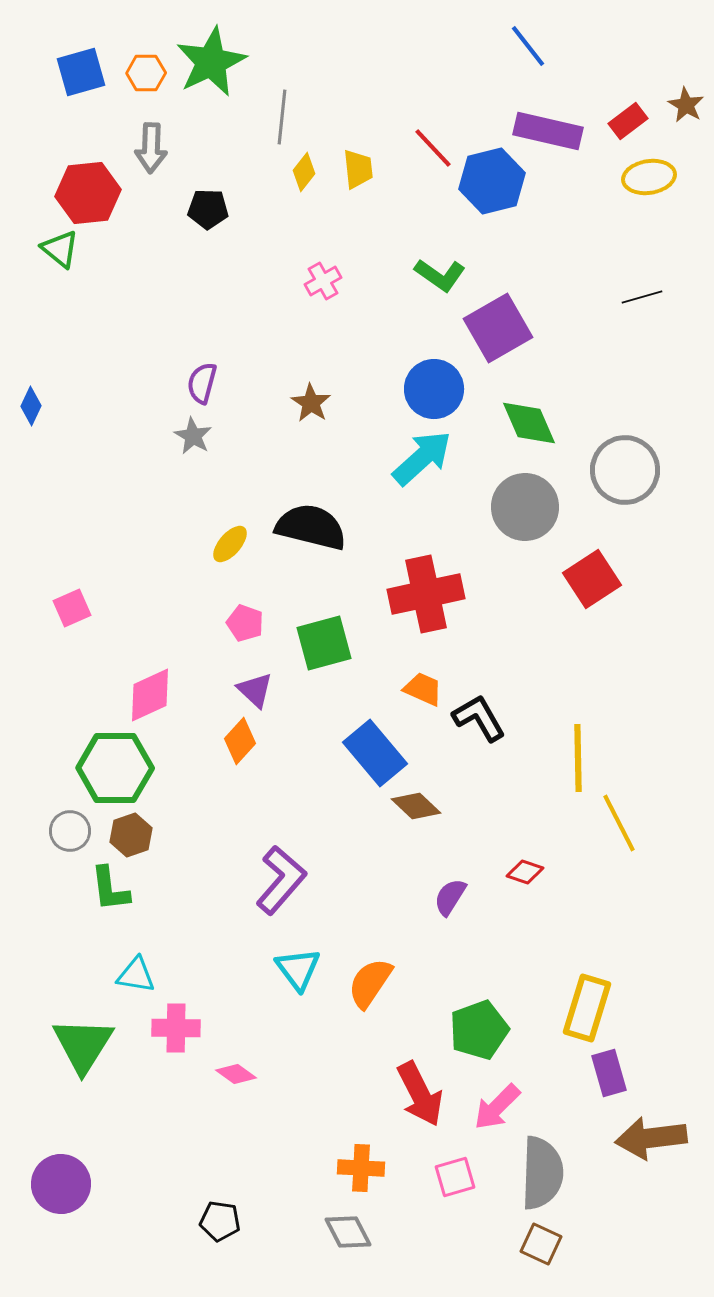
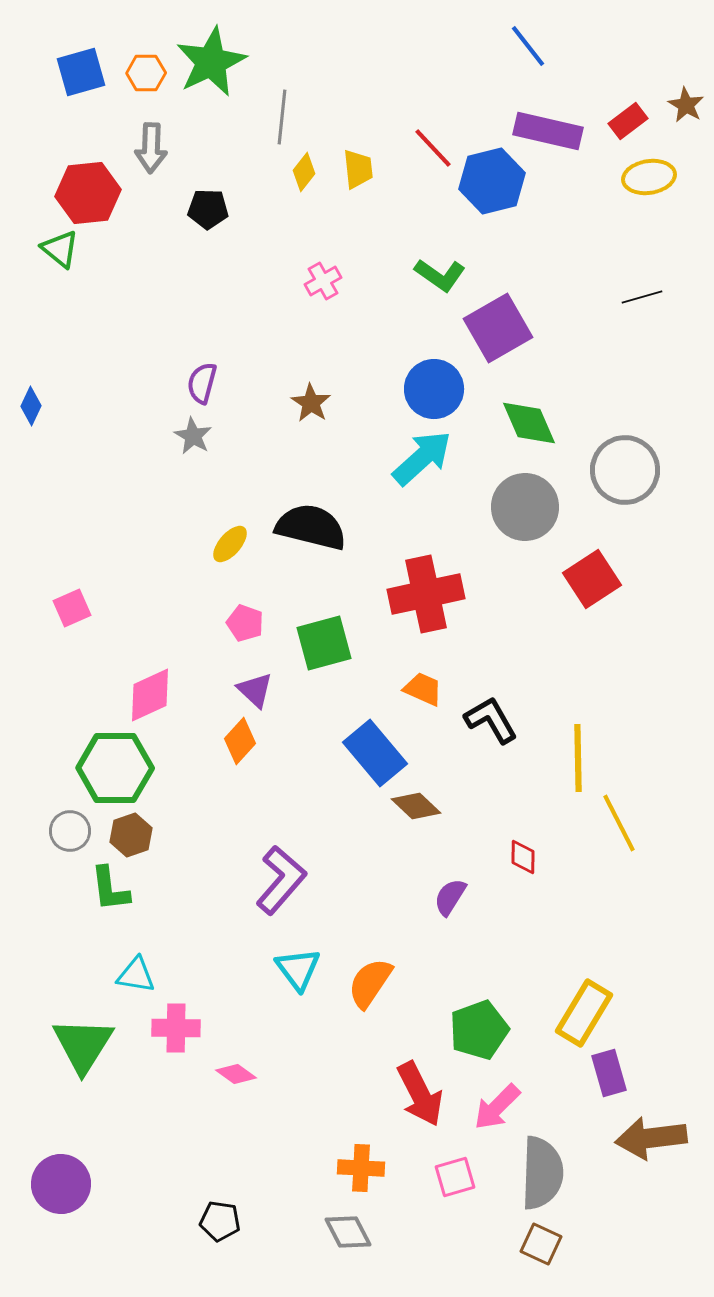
black L-shape at (479, 718): moved 12 px right, 2 px down
red diamond at (525, 872): moved 2 px left, 15 px up; rotated 72 degrees clockwise
yellow rectangle at (587, 1008): moved 3 px left, 5 px down; rotated 14 degrees clockwise
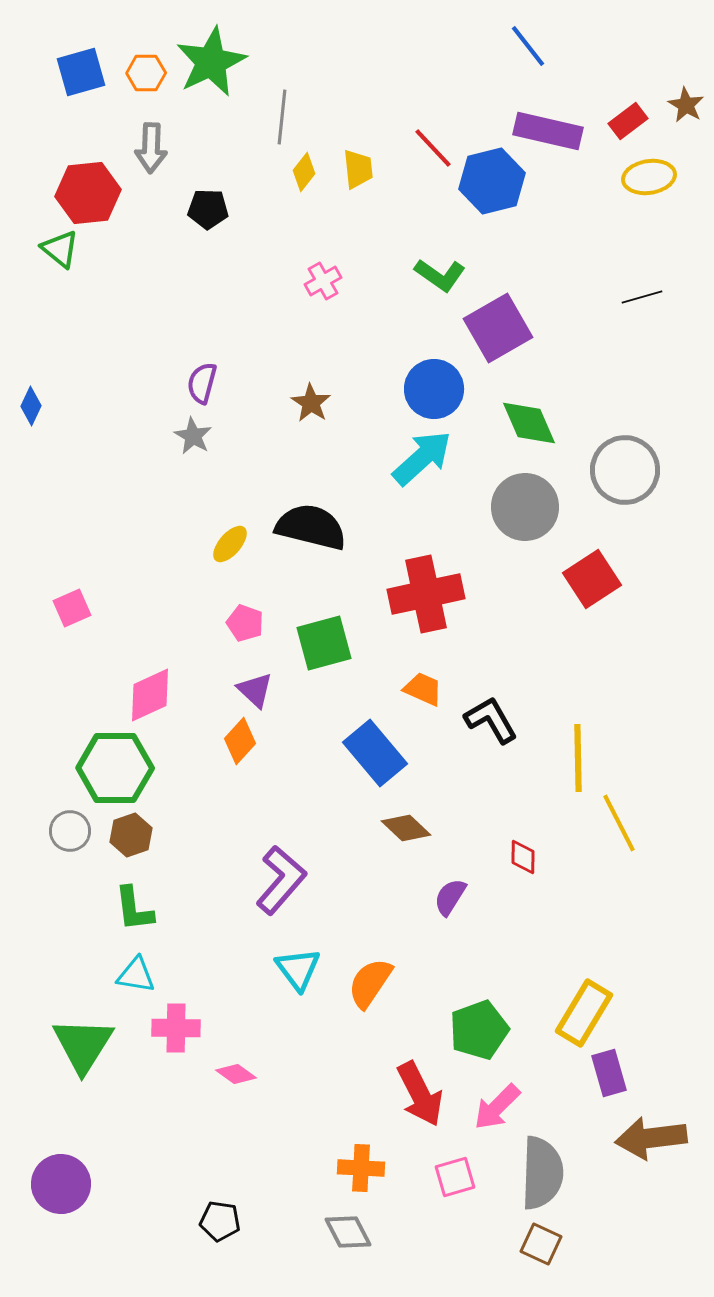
brown diamond at (416, 806): moved 10 px left, 22 px down
green L-shape at (110, 889): moved 24 px right, 20 px down
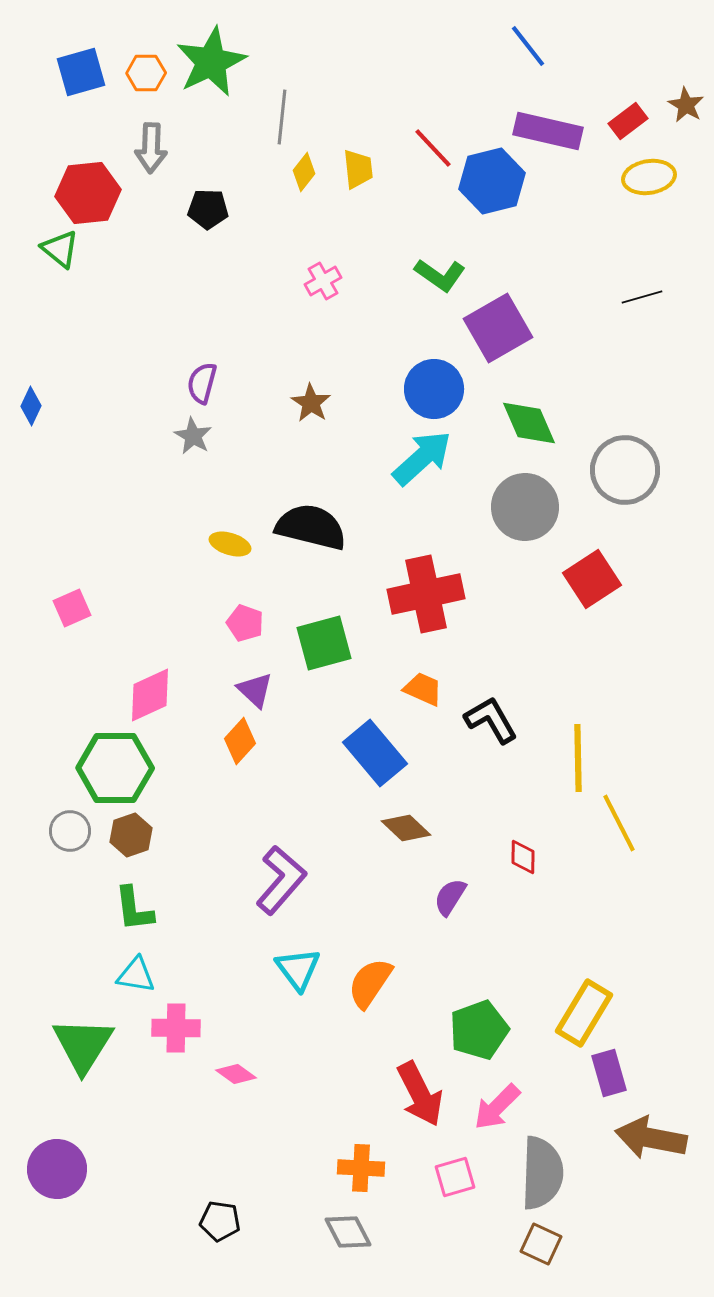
yellow ellipse at (230, 544): rotated 66 degrees clockwise
brown arrow at (651, 1138): rotated 18 degrees clockwise
purple circle at (61, 1184): moved 4 px left, 15 px up
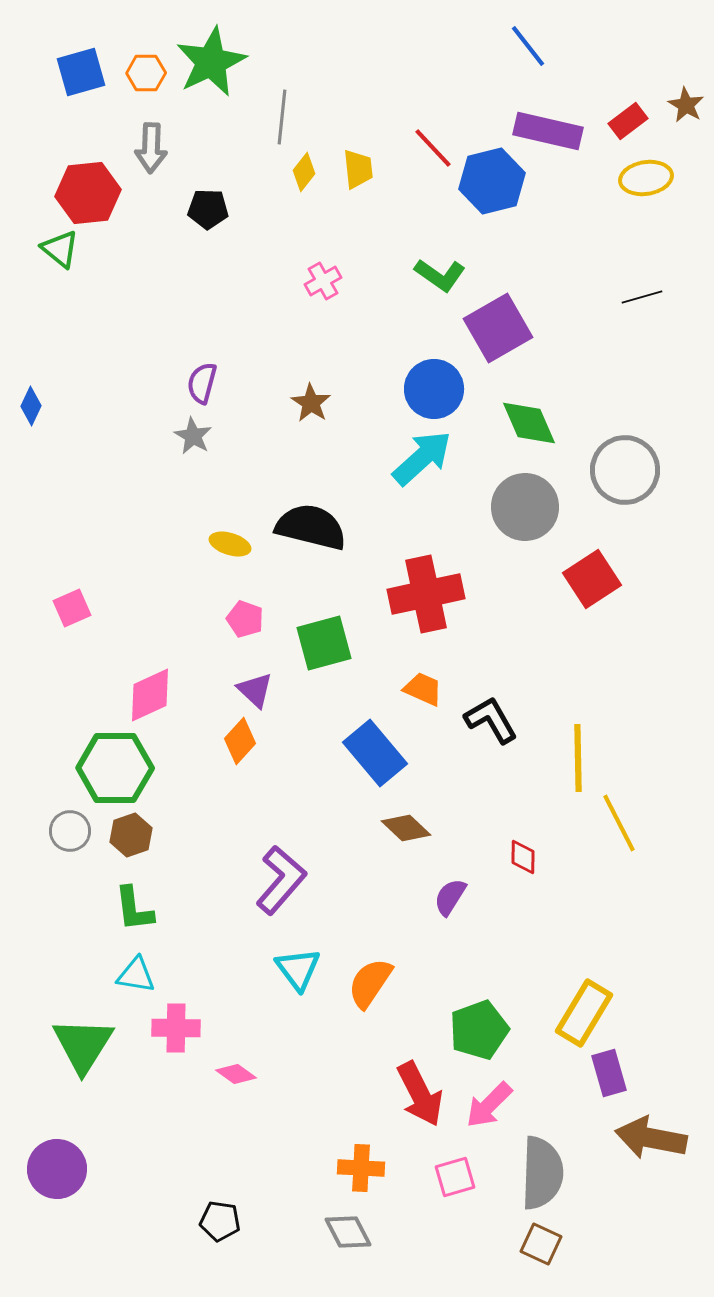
yellow ellipse at (649, 177): moved 3 px left, 1 px down
pink pentagon at (245, 623): moved 4 px up
pink arrow at (497, 1107): moved 8 px left, 2 px up
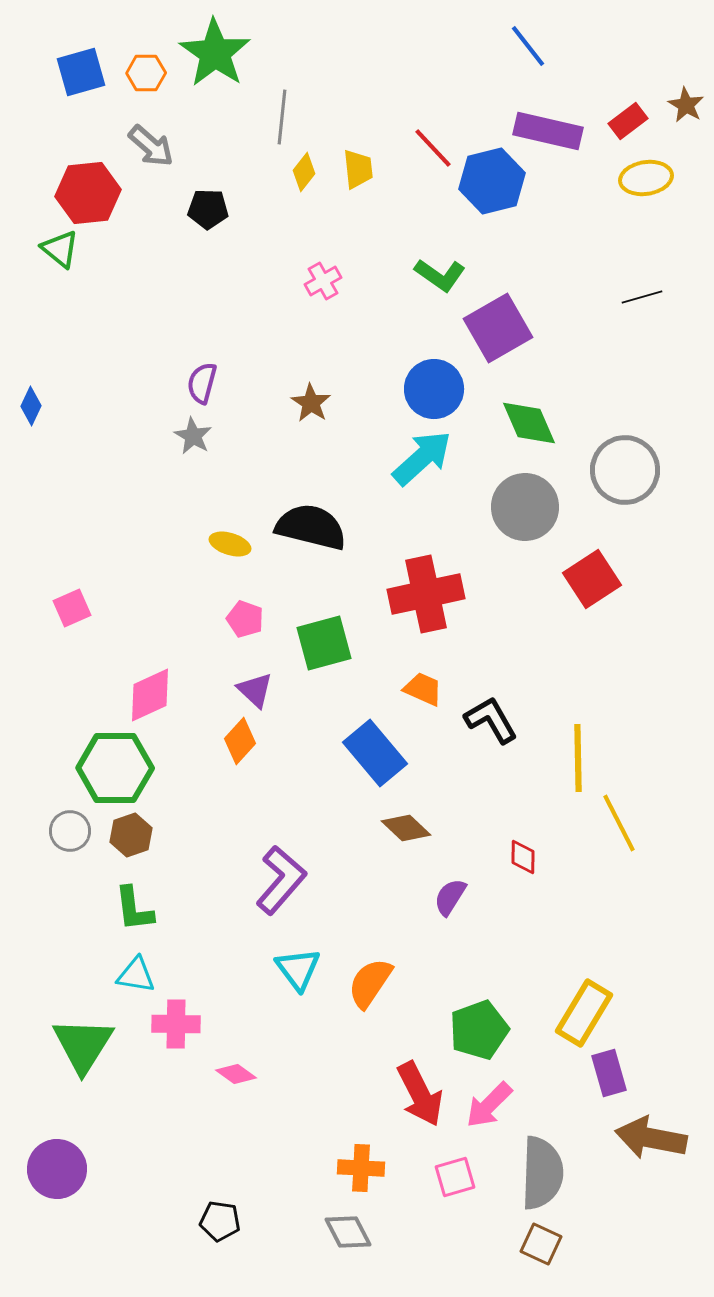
green star at (211, 62): moved 4 px right, 9 px up; rotated 12 degrees counterclockwise
gray arrow at (151, 148): moved 2 px up; rotated 51 degrees counterclockwise
pink cross at (176, 1028): moved 4 px up
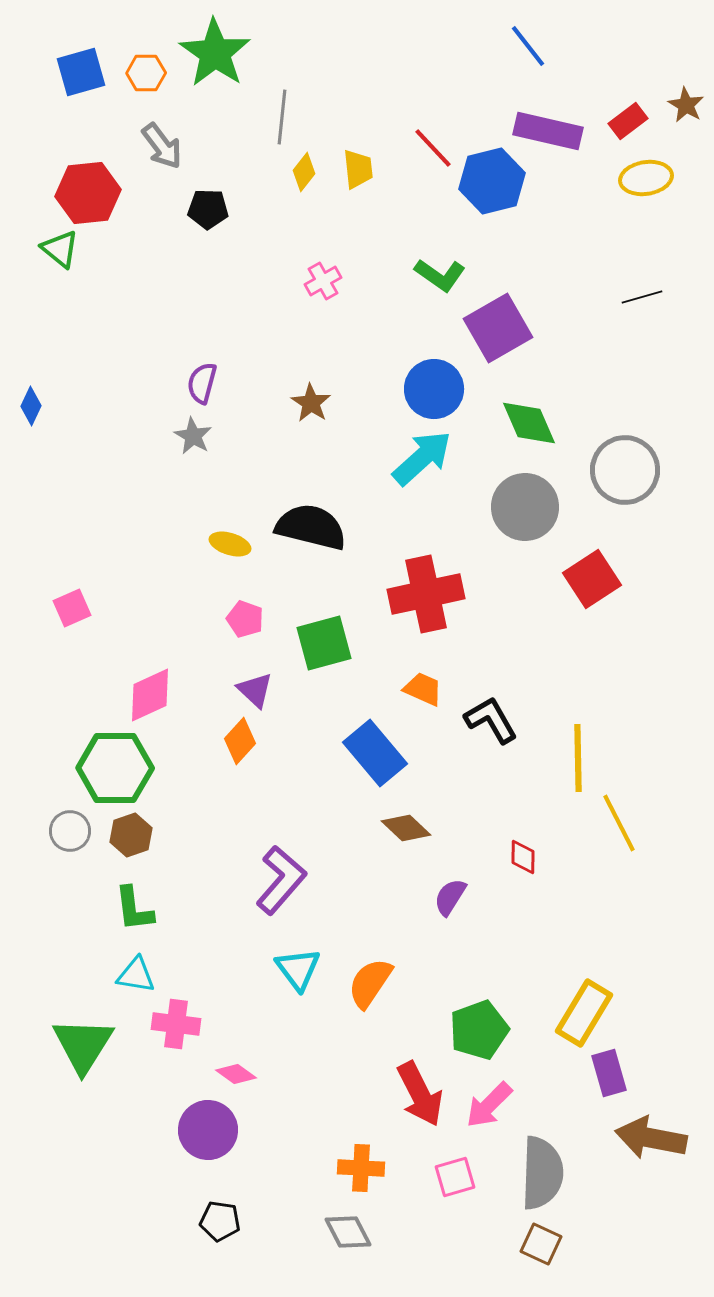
gray arrow at (151, 146): moved 11 px right; rotated 12 degrees clockwise
pink cross at (176, 1024): rotated 6 degrees clockwise
purple circle at (57, 1169): moved 151 px right, 39 px up
